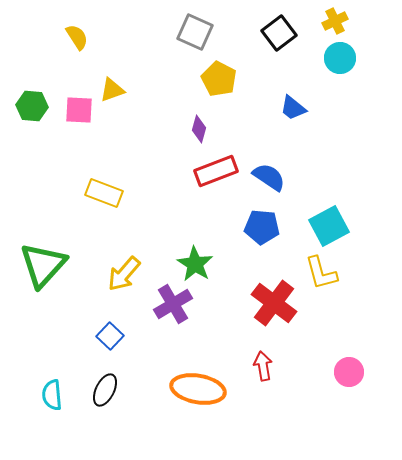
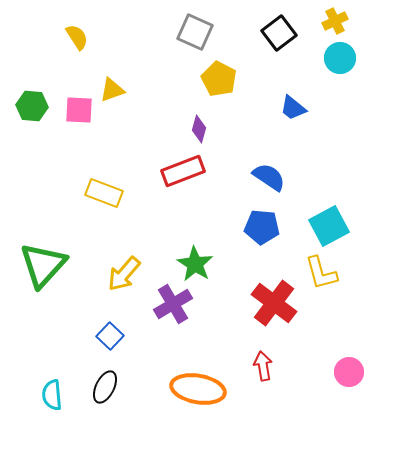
red rectangle: moved 33 px left
black ellipse: moved 3 px up
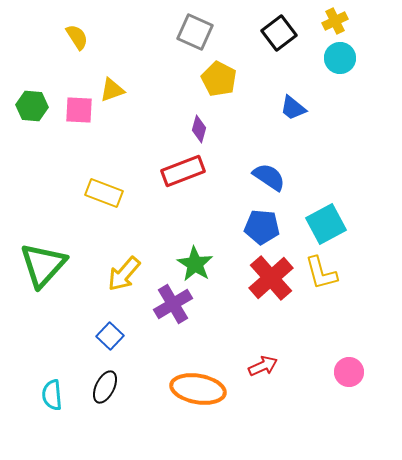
cyan square: moved 3 px left, 2 px up
red cross: moved 3 px left, 25 px up; rotated 12 degrees clockwise
red arrow: rotated 76 degrees clockwise
